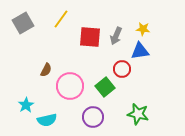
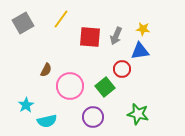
cyan semicircle: moved 1 px down
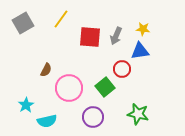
pink circle: moved 1 px left, 2 px down
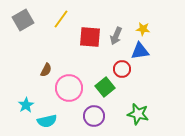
gray square: moved 3 px up
purple circle: moved 1 px right, 1 px up
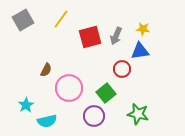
red square: rotated 20 degrees counterclockwise
green square: moved 1 px right, 6 px down
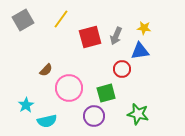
yellow star: moved 1 px right, 1 px up
brown semicircle: rotated 16 degrees clockwise
green square: rotated 24 degrees clockwise
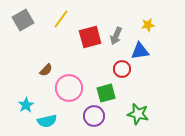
yellow star: moved 4 px right, 3 px up; rotated 16 degrees counterclockwise
